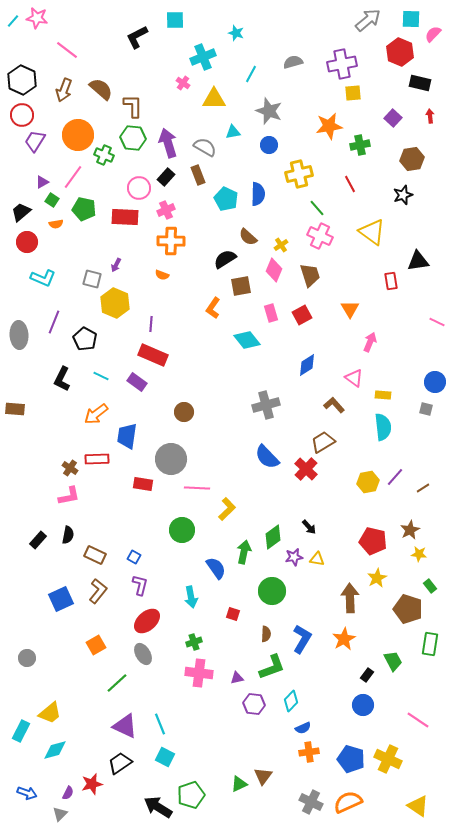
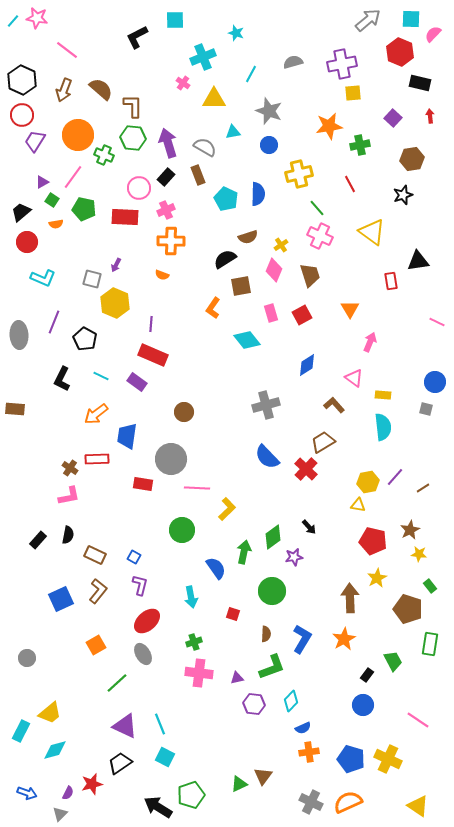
brown semicircle at (248, 237): rotated 60 degrees counterclockwise
yellow triangle at (317, 559): moved 41 px right, 54 px up
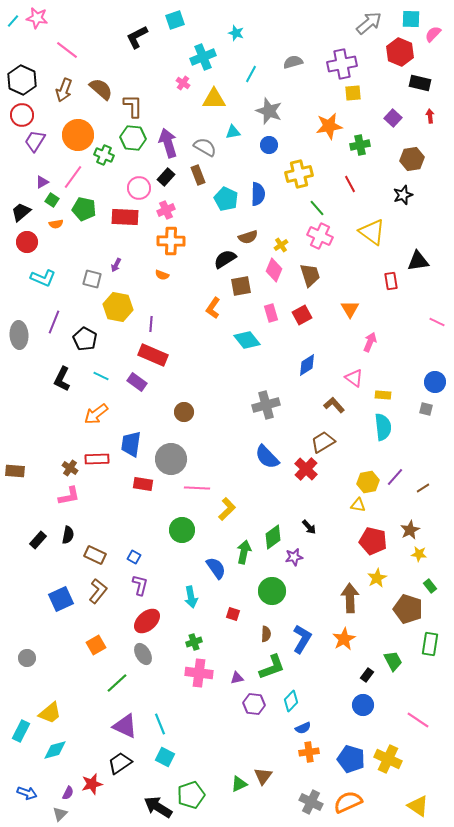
cyan square at (175, 20): rotated 18 degrees counterclockwise
gray arrow at (368, 20): moved 1 px right, 3 px down
yellow hexagon at (115, 303): moved 3 px right, 4 px down; rotated 12 degrees counterclockwise
brown rectangle at (15, 409): moved 62 px down
blue trapezoid at (127, 436): moved 4 px right, 8 px down
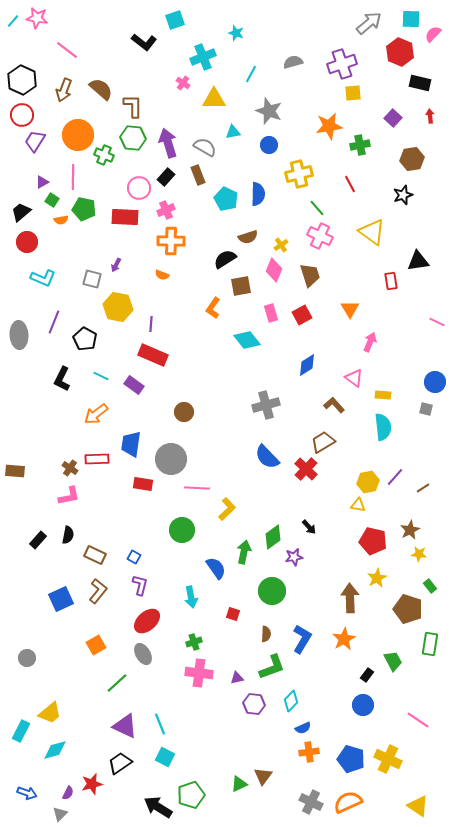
black L-shape at (137, 37): moved 7 px right, 5 px down; rotated 115 degrees counterclockwise
purple cross at (342, 64): rotated 8 degrees counterclockwise
pink line at (73, 177): rotated 35 degrees counterclockwise
orange semicircle at (56, 224): moved 5 px right, 4 px up
purple rectangle at (137, 382): moved 3 px left, 3 px down
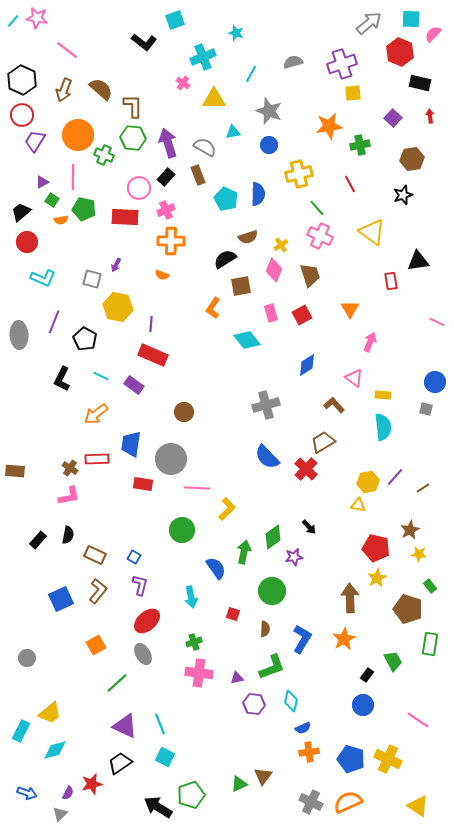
red pentagon at (373, 541): moved 3 px right, 7 px down
brown semicircle at (266, 634): moved 1 px left, 5 px up
cyan diamond at (291, 701): rotated 30 degrees counterclockwise
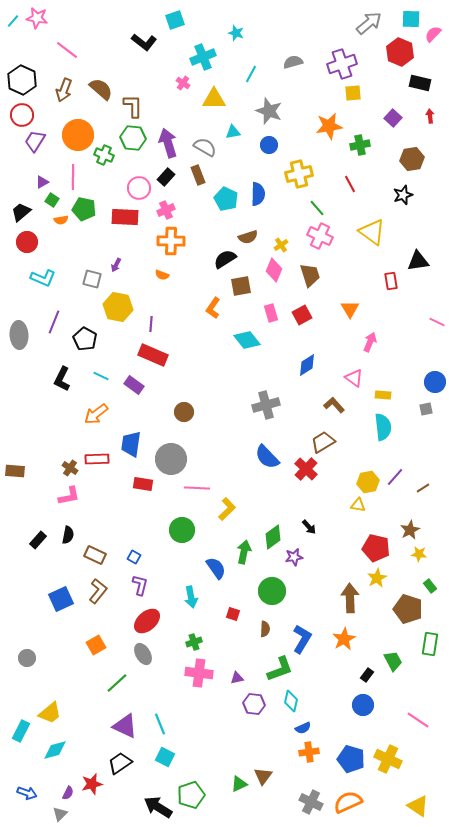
gray square at (426, 409): rotated 24 degrees counterclockwise
green L-shape at (272, 667): moved 8 px right, 2 px down
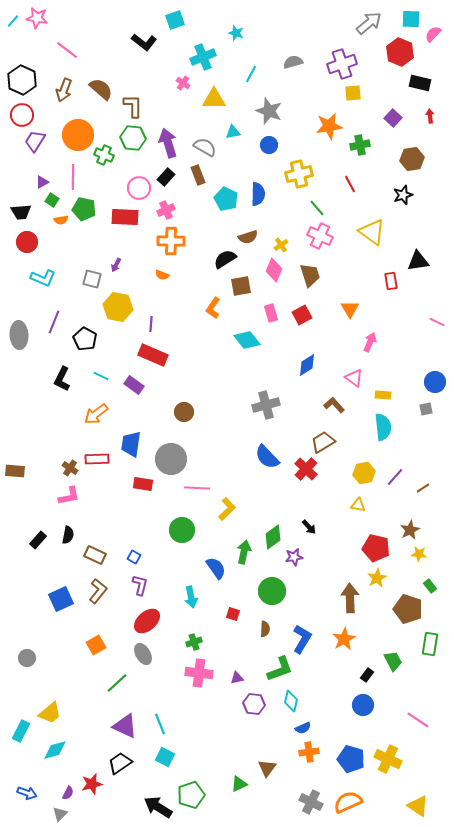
black trapezoid at (21, 212): rotated 145 degrees counterclockwise
yellow hexagon at (368, 482): moved 4 px left, 9 px up
brown triangle at (263, 776): moved 4 px right, 8 px up
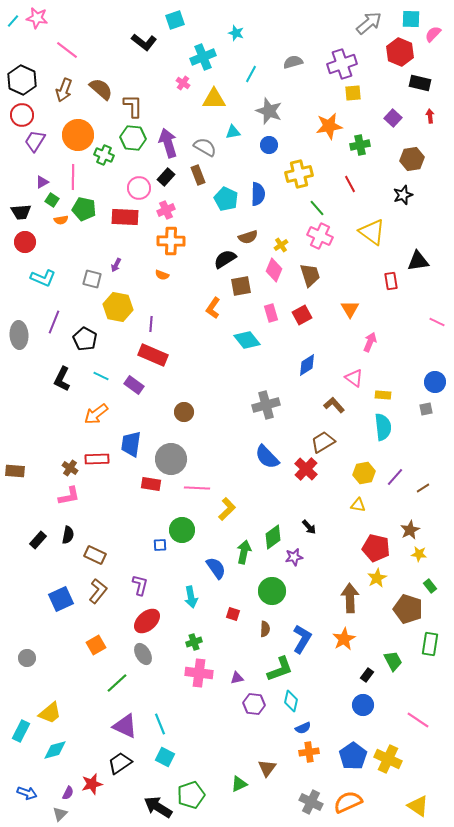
red circle at (27, 242): moved 2 px left
red rectangle at (143, 484): moved 8 px right
blue square at (134, 557): moved 26 px right, 12 px up; rotated 32 degrees counterclockwise
blue pentagon at (351, 759): moved 2 px right, 3 px up; rotated 20 degrees clockwise
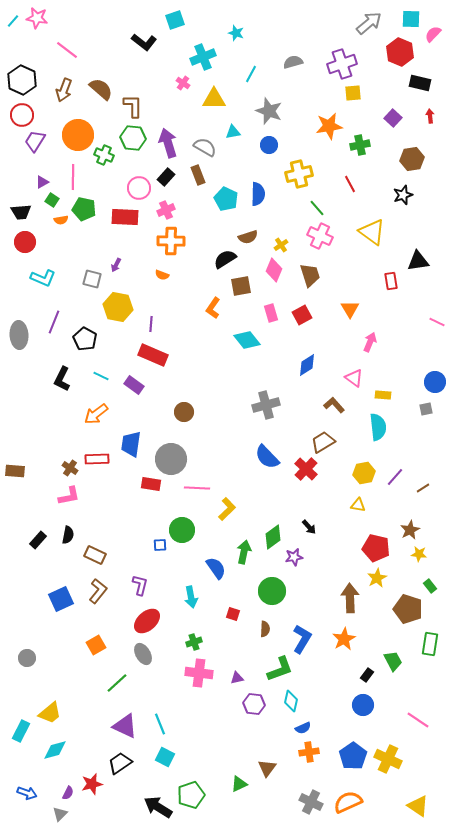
cyan semicircle at (383, 427): moved 5 px left
